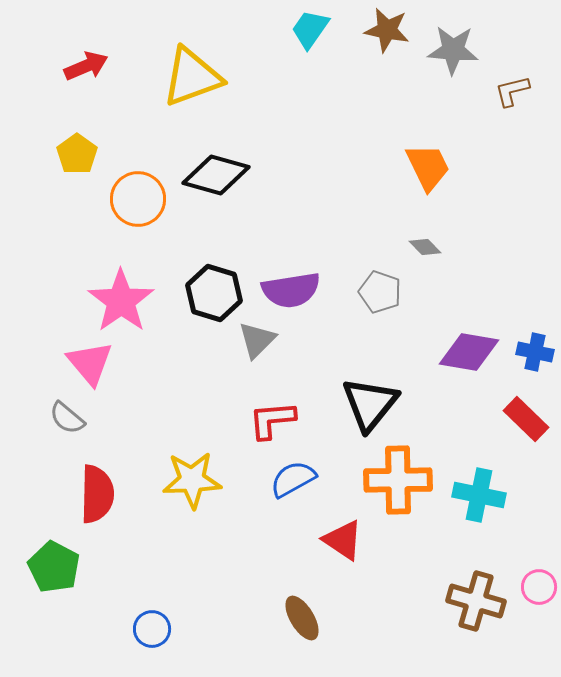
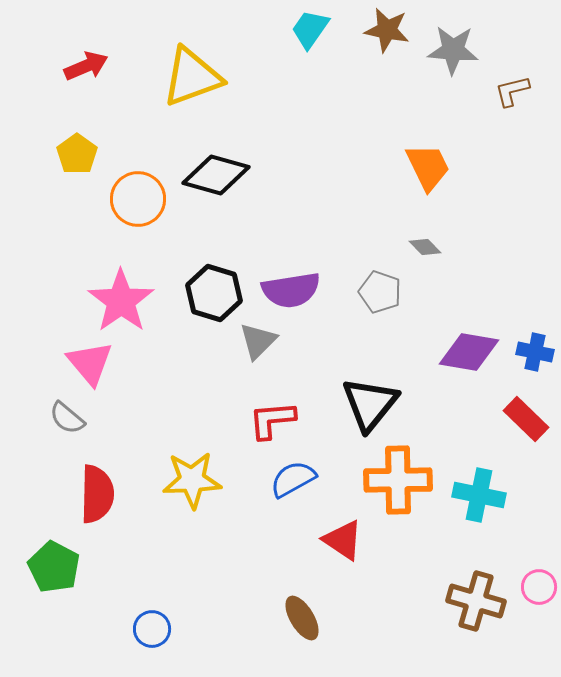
gray triangle: moved 1 px right, 1 px down
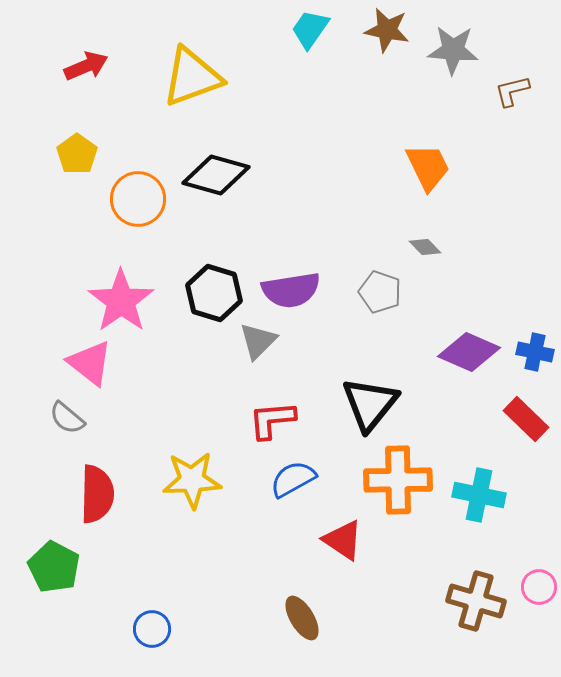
purple diamond: rotated 14 degrees clockwise
pink triangle: rotated 12 degrees counterclockwise
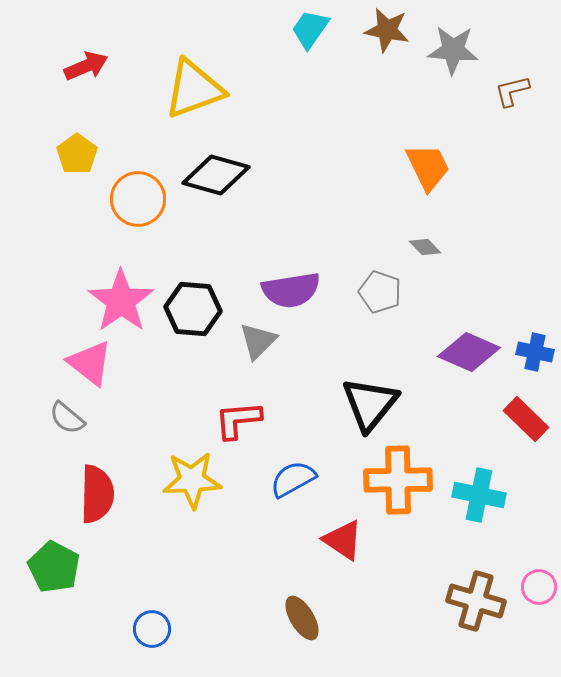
yellow triangle: moved 2 px right, 12 px down
black hexagon: moved 21 px left, 16 px down; rotated 12 degrees counterclockwise
red L-shape: moved 34 px left
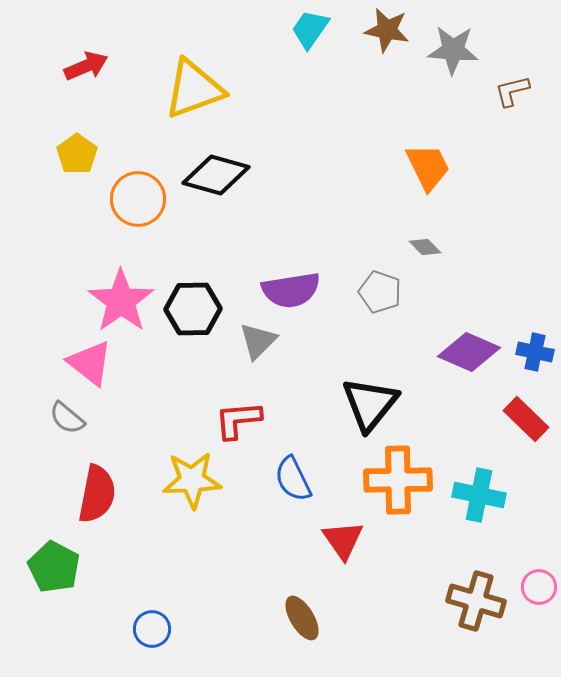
black hexagon: rotated 6 degrees counterclockwise
blue semicircle: rotated 87 degrees counterclockwise
red semicircle: rotated 10 degrees clockwise
red triangle: rotated 21 degrees clockwise
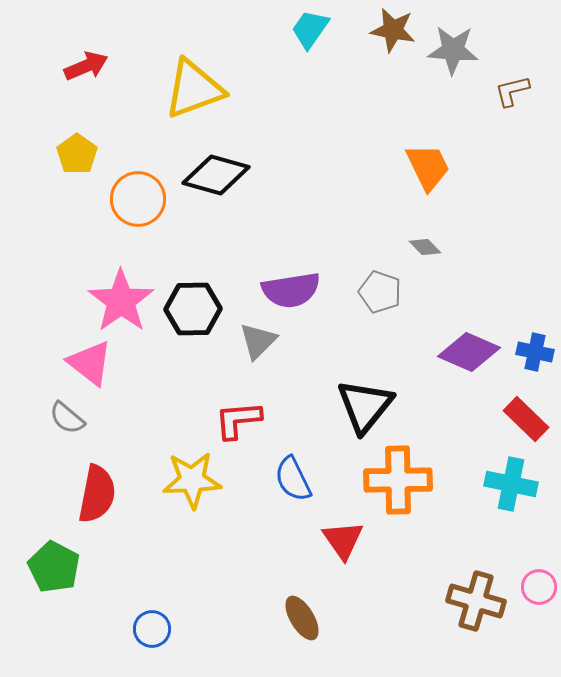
brown star: moved 6 px right
black triangle: moved 5 px left, 2 px down
cyan cross: moved 32 px right, 11 px up
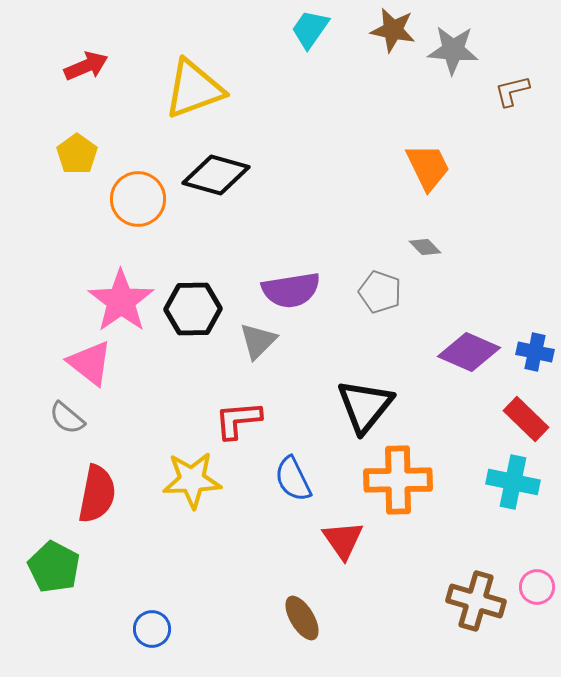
cyan cross: moved 2 px right, 2 px up
pink circle: moved 2 px left
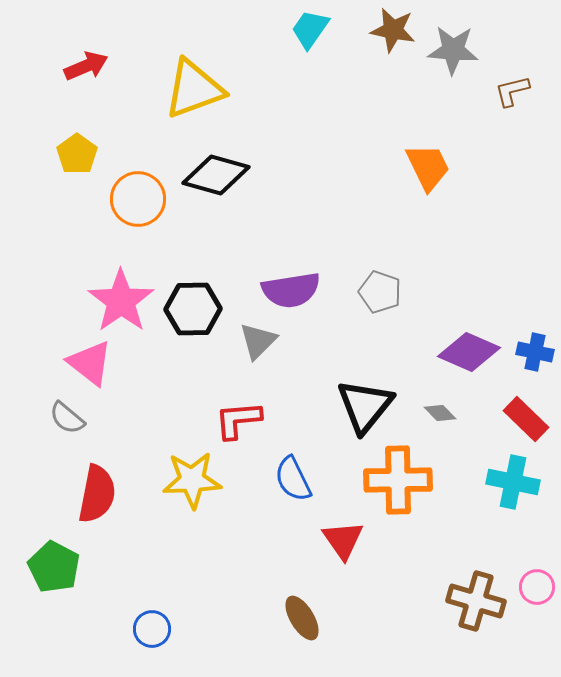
gray diamond: moved 15 px right, 166 px down
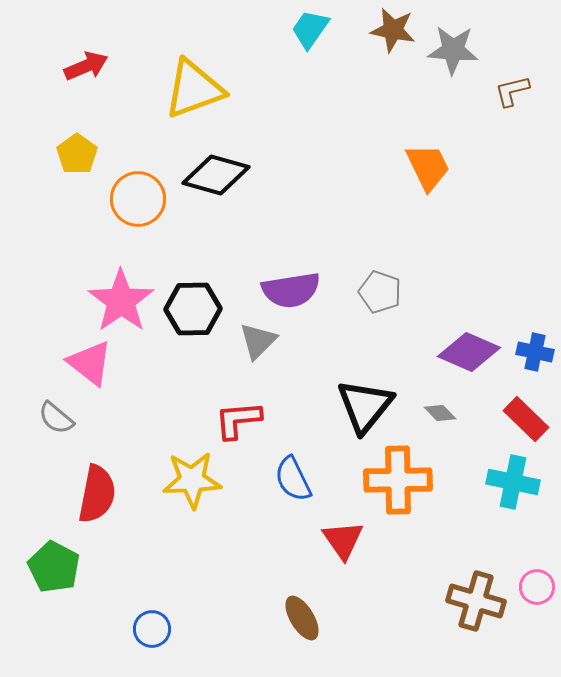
gray semicircle: moved 11 px left
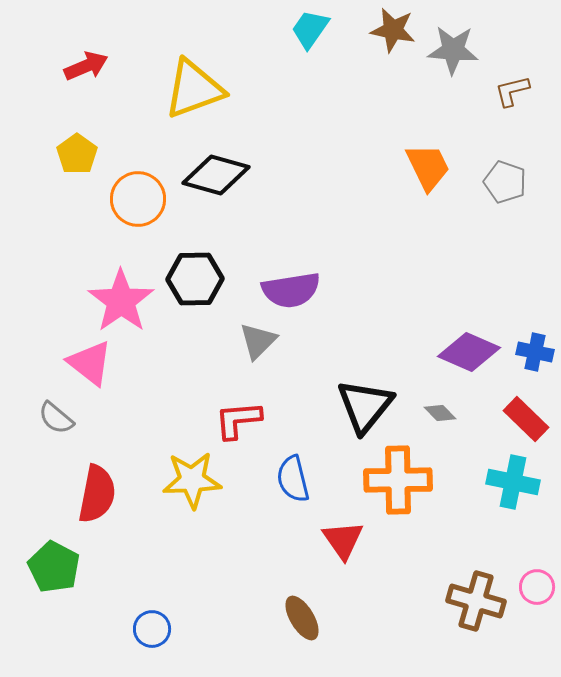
gray pentagon: moved 125 px right, 110 px up
black hexagon: moved 2 px right, 30 px up
blue semicircle: rotated 12 degrees clockwise
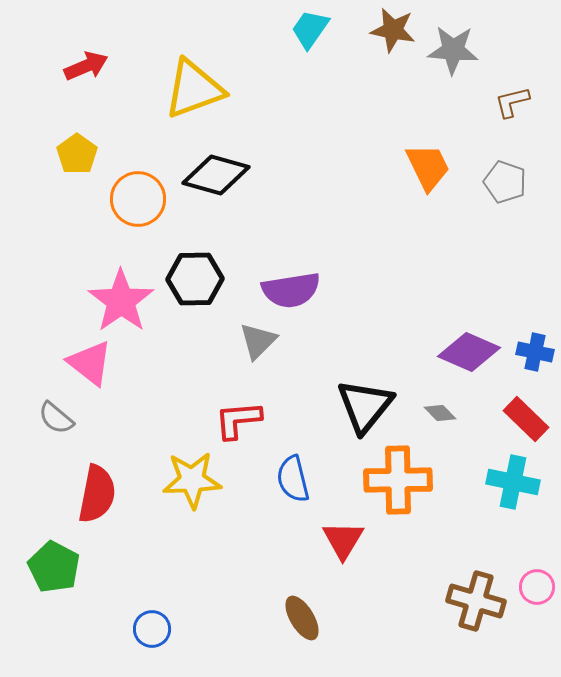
brown L-shape: moved 11 px down
red triangle: rotated 6 degrees clockwise
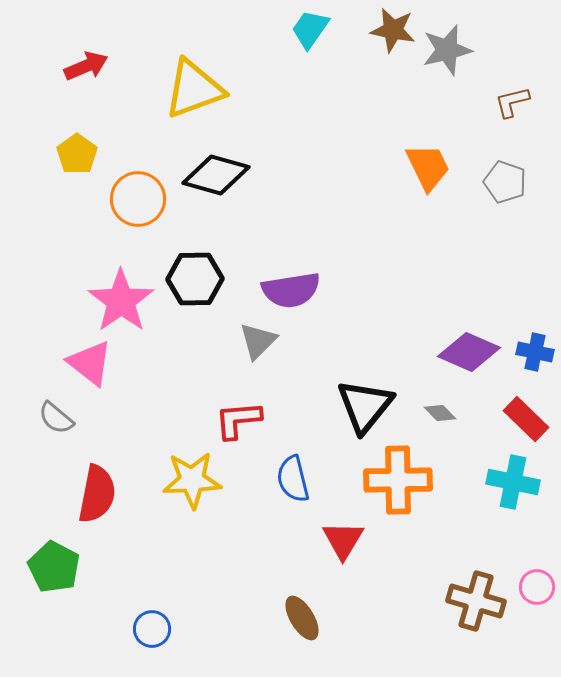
gray star: moved 6 px left; rotated 18 degrees counterclockwise
